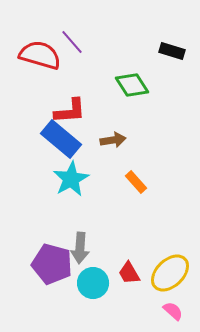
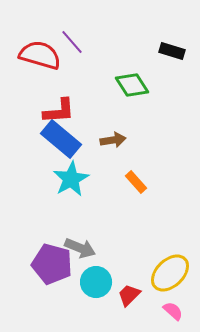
red L-shape: moved 11 px left
gray arrow: rotated 72 degrees counterclockwise
red trapezoid: moved 22 px down; rotated 75 degrees clockwise
cyan circle: moved 3 px right, 1 px up
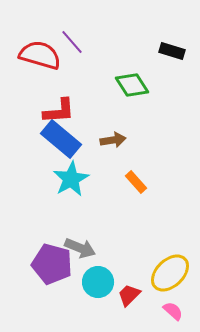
cyan circle: moved 2 px right
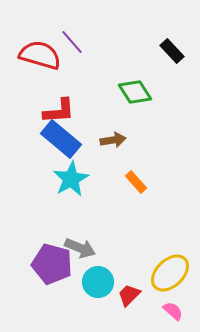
black rectangle: rotated 30 degrees clockwise
green diamond: moved 3 px right, 7 px down
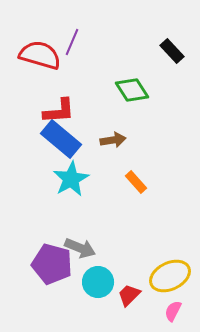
purple line: rotated 64 degrees clockwise
green diamond: moved 3 px left, 2 px up
yellow ellipse: moved 3 px down; rotated 18 degrees clockwise
pink semicircle: rotated 105 degrees counterclockwise
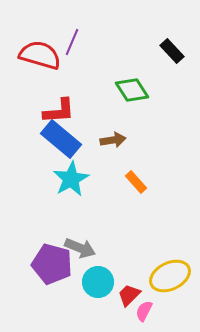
pink semicircle: moved 29 px left
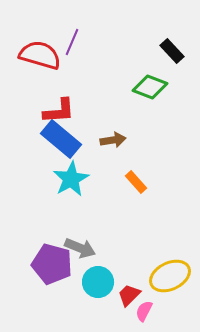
green diamond: moved 18 px right, 3 px up; rotated 36 degrees counterclockwise
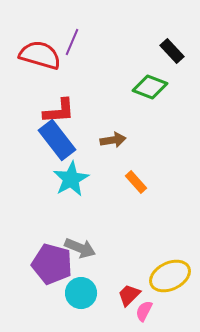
blue rectangle: moved 4 px left, 1 px down; rotated 12 degrees clockwise
cyan circle: moved 17 px left, 11 px down
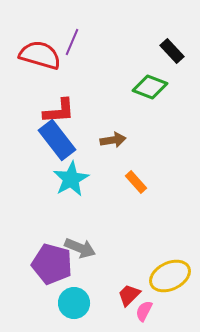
cyan circle: moved 7 px left, 10 px down
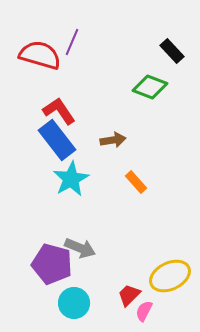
red L-shape: rotated 120 degrees counterclockwise
